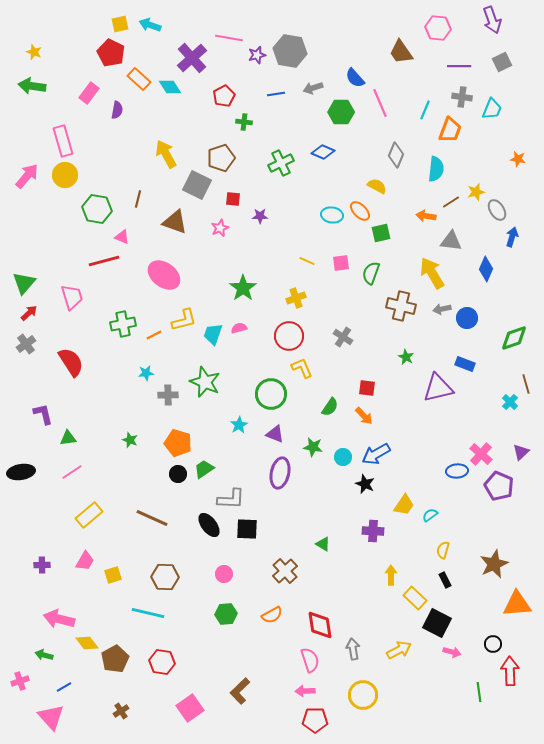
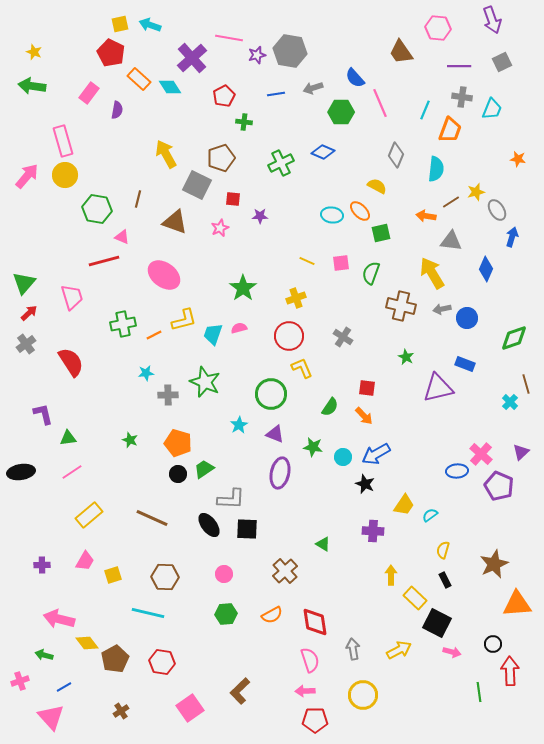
red diamond at (320, 625): moved 5 px left, 3 px up
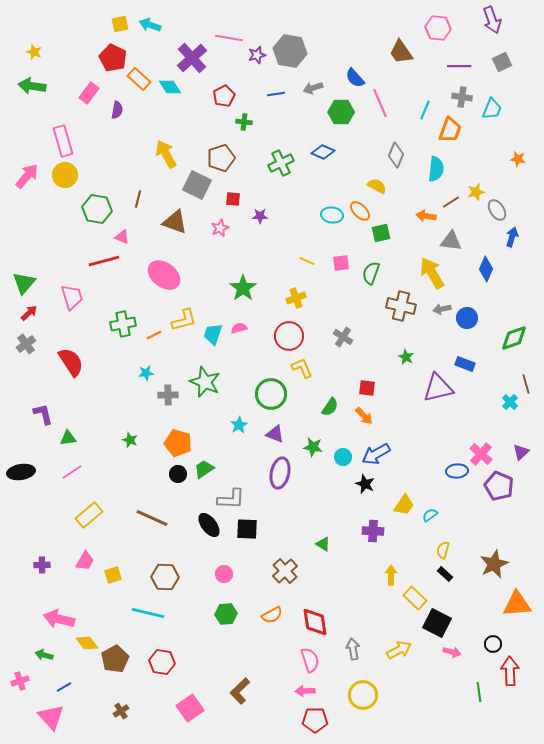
red pentagon at (111, 53): moved 2 px right, 5 px down
black rectangle at (445, 580): moved 6 px up; rotated 21 degrees counterclockwise
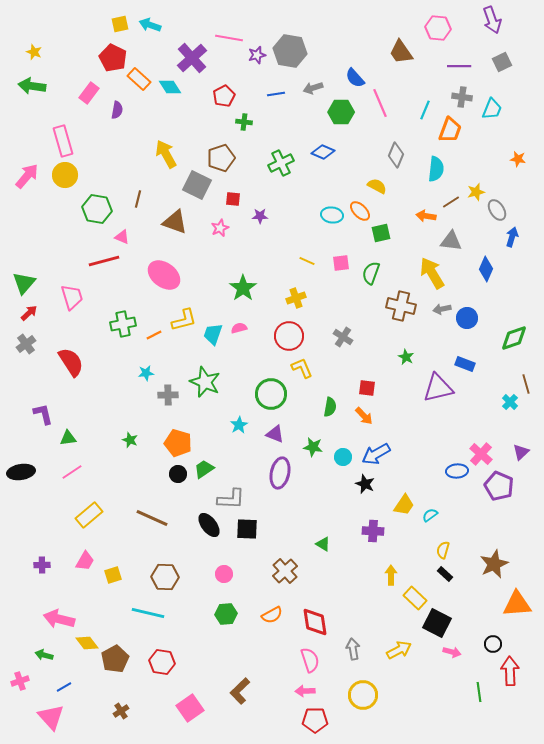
green semicircle at (330, 407): rotated 24 degrees counterclockwise
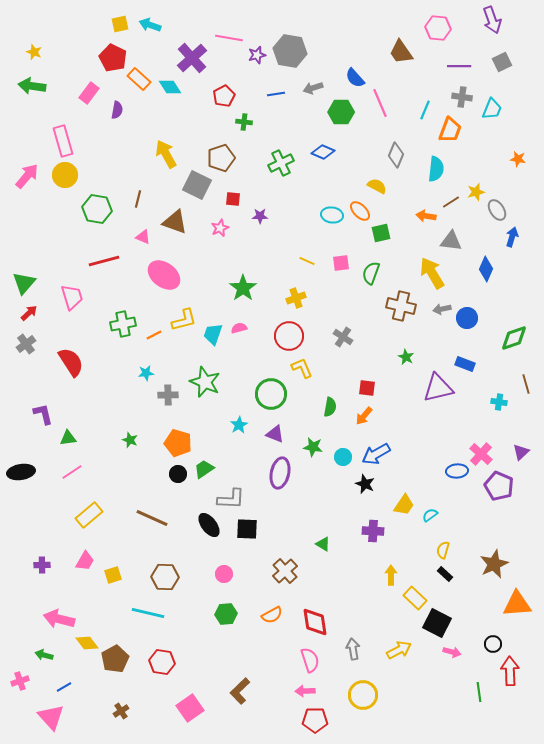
pink triangle at (122, 237): moved 21 px right
cyan cross at (510, 402): moved 11 px left; rotated 35 degrees counterclockwise
orange arrow at (364, 416): rotated 84 degrees clockwise
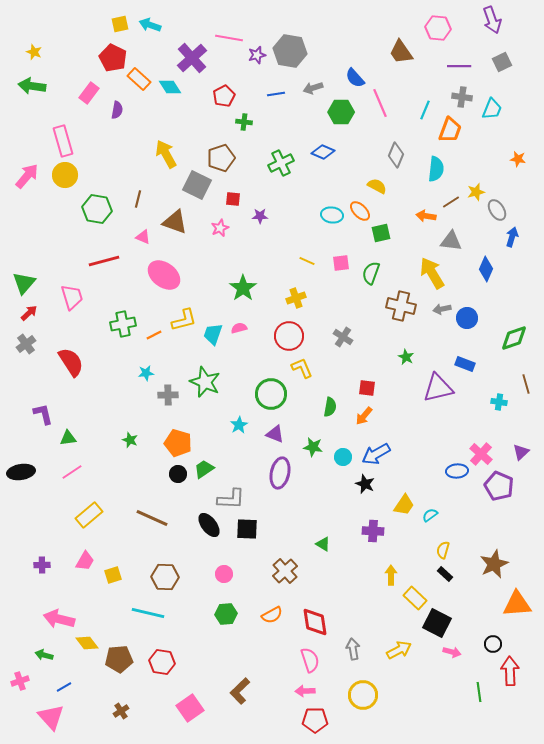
brown pentagon at (115, 659): moved 4 px right; rotated 24 degrees clockwise
